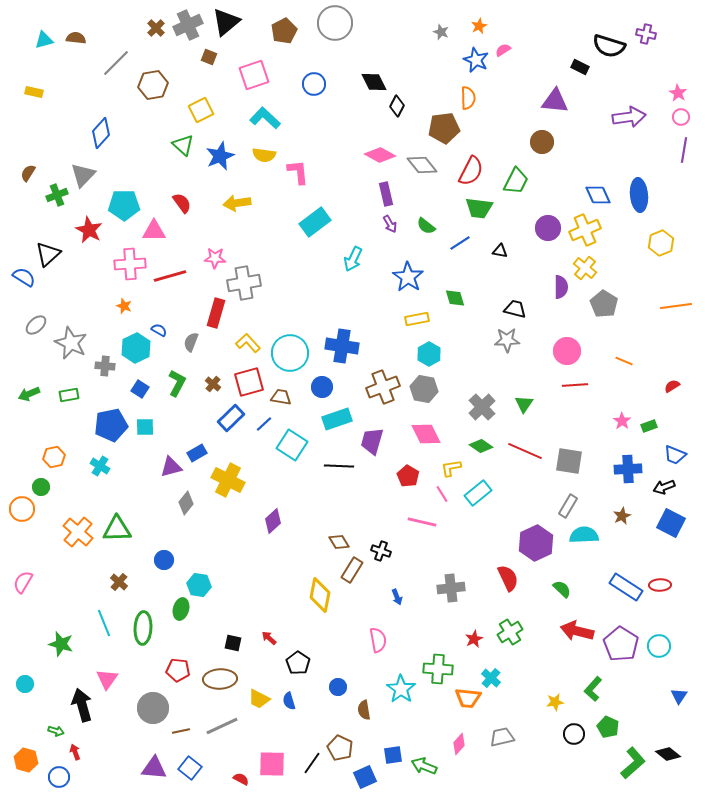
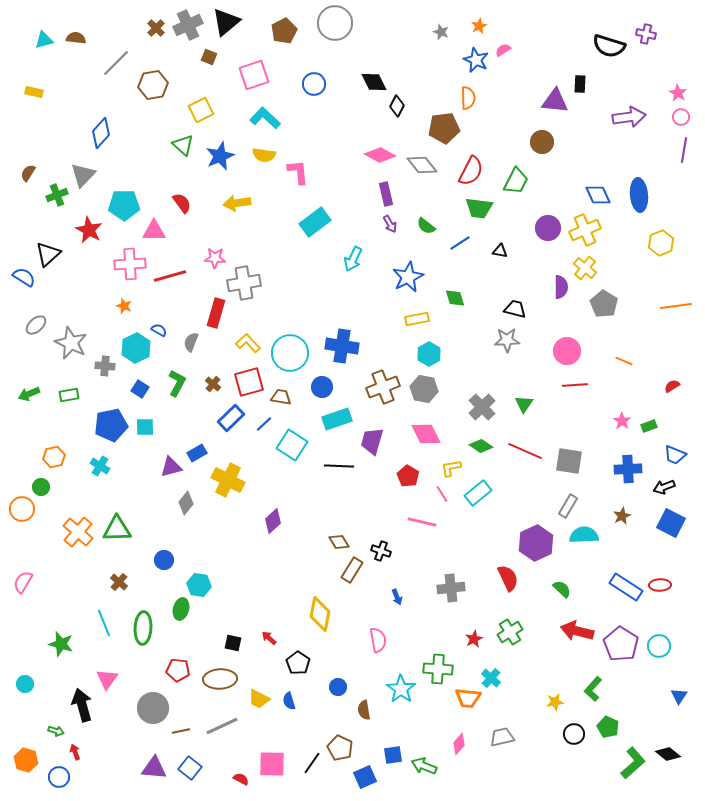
black rectangle at (580, 67): moved 17 px down; rotated 66 degrees clockwise
blue star at (408, 277): rotated 12 degrees clockwise
yellow diamond at (320, 595): moved 19 px down
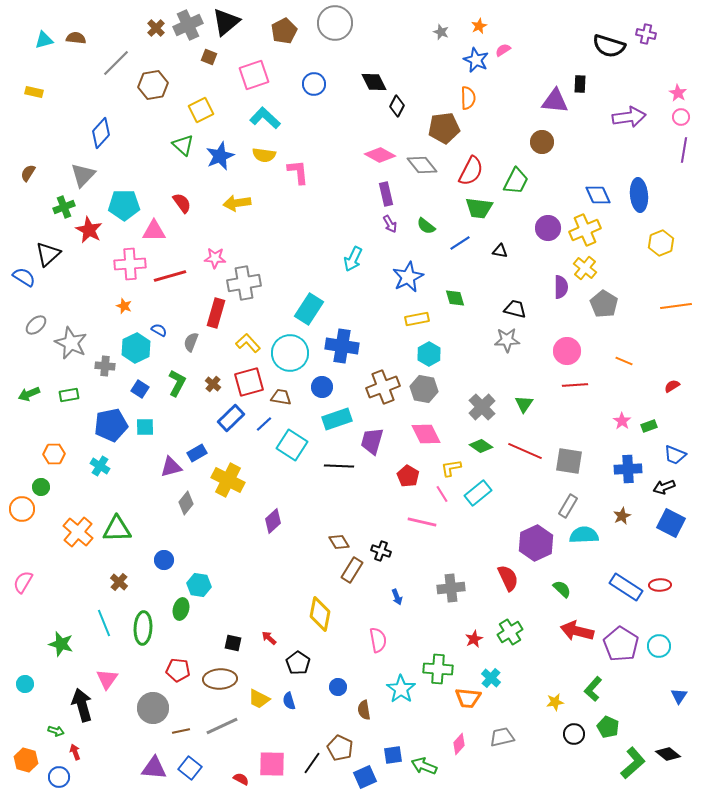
green cross at (57, 195): moved 7 px right, 12 px down
cyan rectangle at (315, 222): moved 6 px left, 87 px down; rotated 20 degrees counterclockwise
orange hexagon at (54, 457): moved 3 px up; rotated 10 degrees clockwise
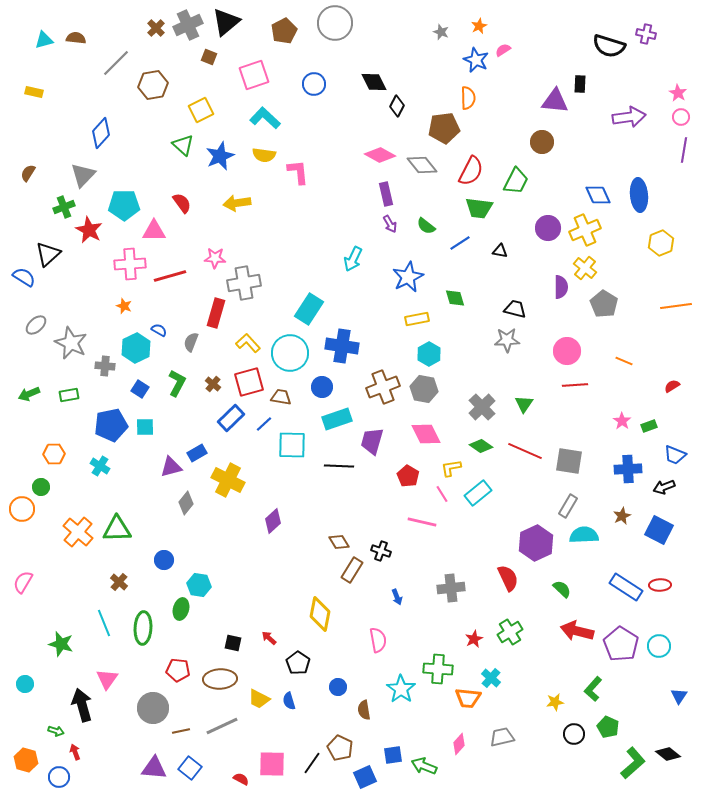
cyan square at (292, 445): rotated 32 degrees counterclockwise
blue square at (671, 523): moved 12 px left, 7 px down
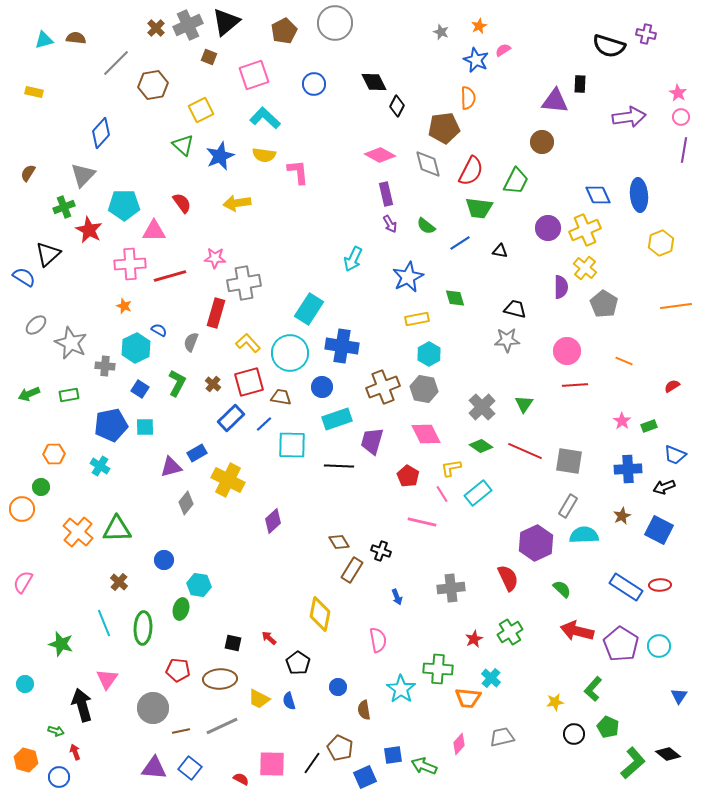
gray diamond at (422, 165): moved 6 px right, 1 px up; rotated 24 degrees clockwise
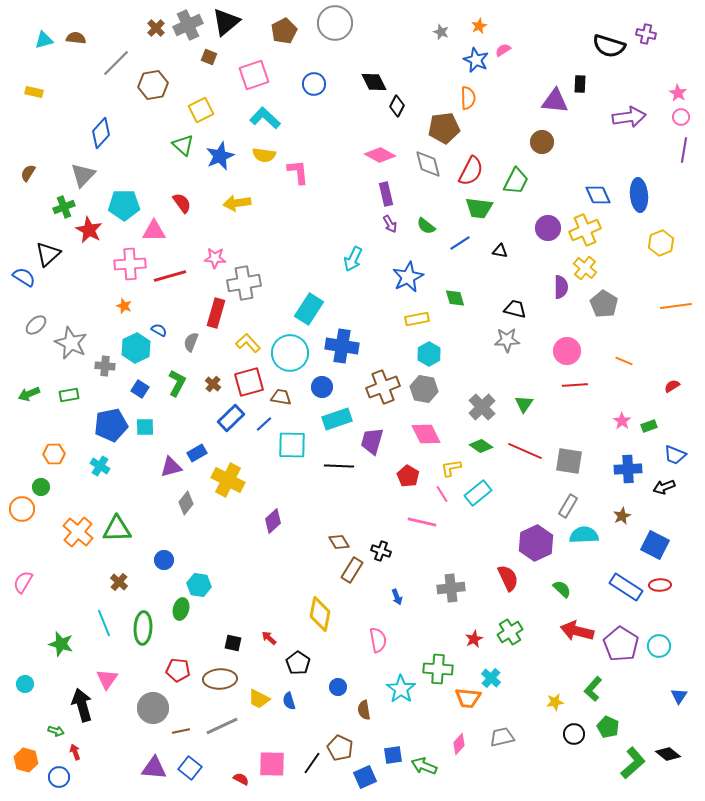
blue square at (659, 530): moved 4 px left, 15 px down
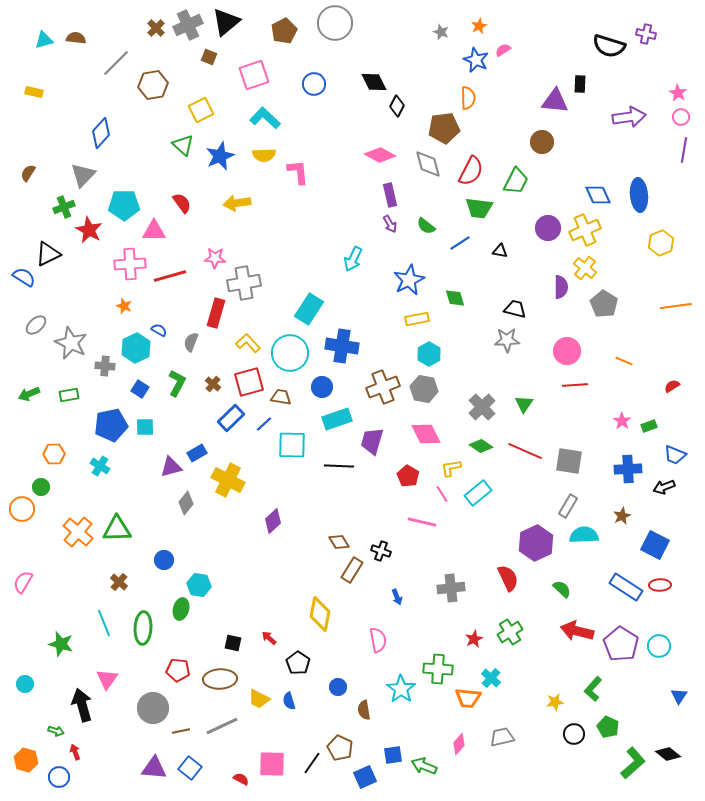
yellow semicircle at (264, 155): rotated 10 degrees counterclockwise
purple rectangle at (386, 194): moved 4 px right, 1 px down
black triangle at (48, 254): rotated 16 degrees clockwise
blue star at (408, 277): moved 1 px right, 3 px down
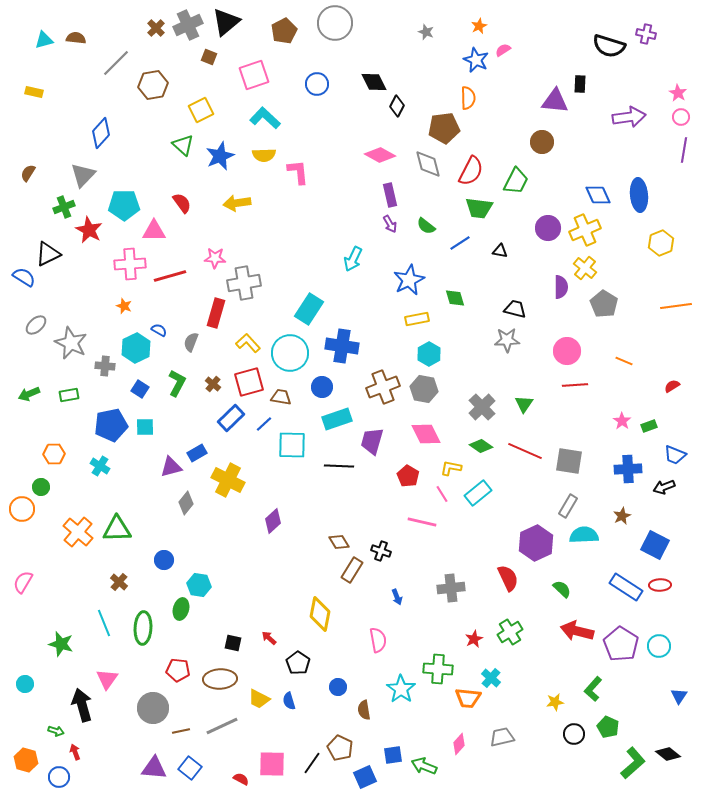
gray star at (441, 32): moved 15 px left
blue circle at (314, 84): moved 3 px right
yellow L-shape at (451, 468): rotated 20 degrees clockwise
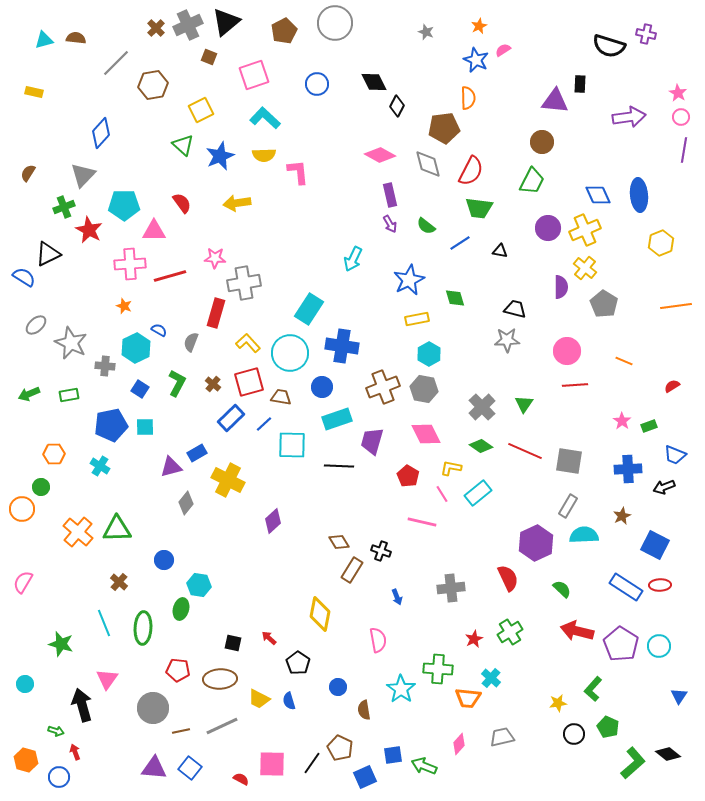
green trapezoid at (516, 181): moved 16 px right
yellow star at (555, 702): moved 3 px right, 1 px down
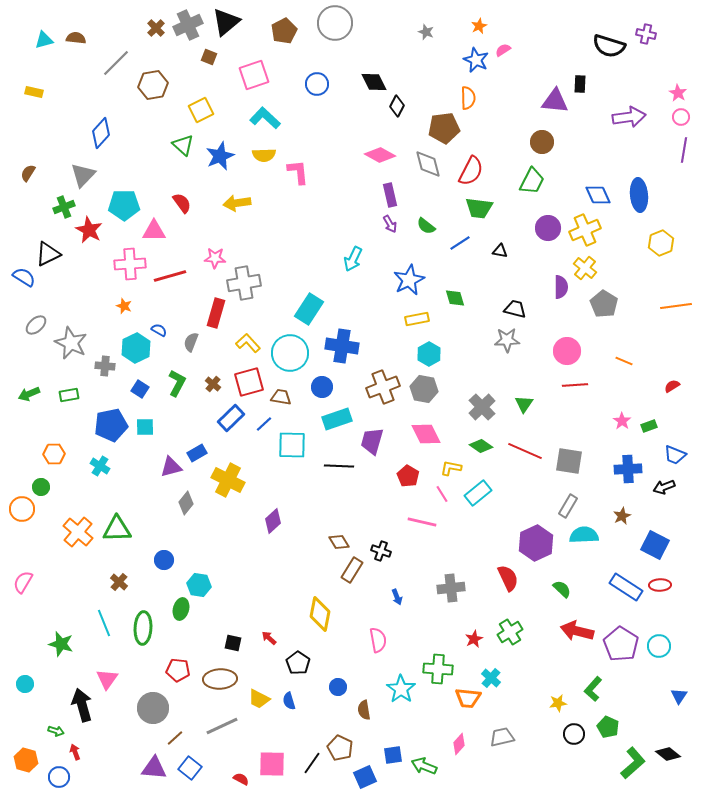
brown line at (181, 731): moved 6 px left, 7 px down; rotated 30 degrees counterclockwise
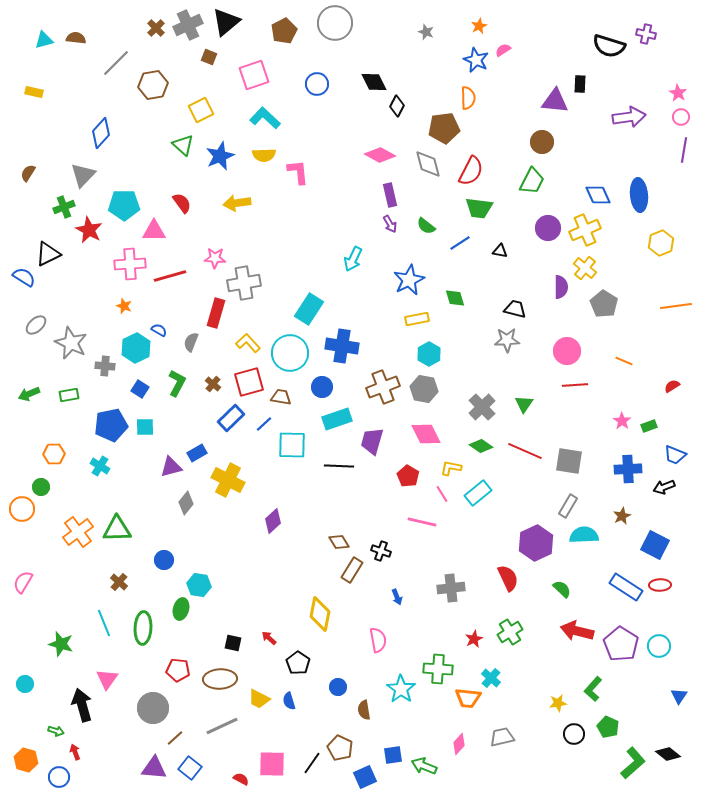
orange cross at (78, 532): rotated 12 degrees clockwise
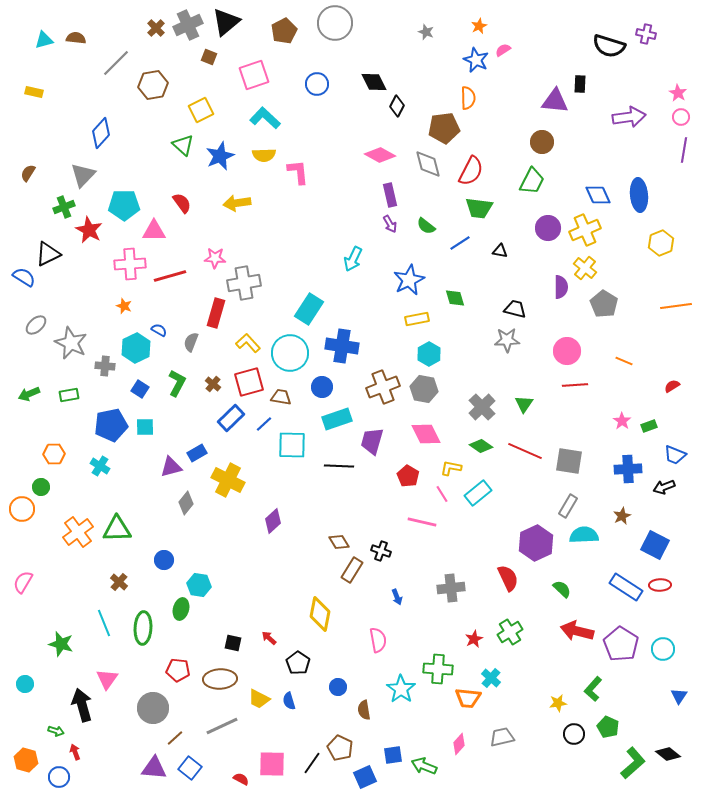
cyan circle at (659, 646): moved 4 px right, 3 px down
